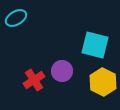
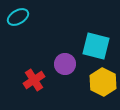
cyan ellipse: moved 2 px right, 1 px up
cyan square: moved 1 px right, 1 px down
purple circle: moved 3 px right, 7 px up
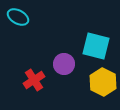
cyan ellipse: rotated 60 degrees clockwise
purple circle: moved 1 px left
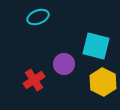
cyan ellipse: moved 20 px right; rotated 50 degrees counterclockwise
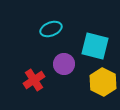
cyan ellipse: moved 13 px right, 12 px down
cyan square: moved 1 px left
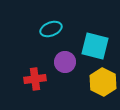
purple circle: moved 1 px right, 2 px up
red cross: moved 1 px right, 1 px up; rotated 25 degrees clockwise
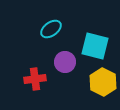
cyan ellipse: rotated 15 degrees counterclockwise
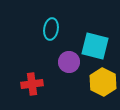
cyan ellipse: rotated 45 degrees counterclockwise
purple circle: moved 4 px right
red cross: moved 3 px left, 5 px down
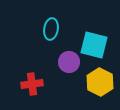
cyan square: moved 1 px left, 1 px up
yellow hexagon: moved 3 px left
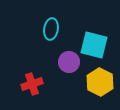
red cross: rotated 10 degrees counterclockwise
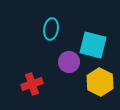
cyan square: moved 1 px left
